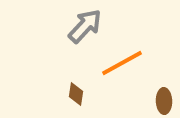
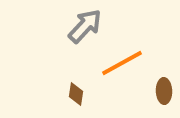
brown ellipse: moved 10 px up
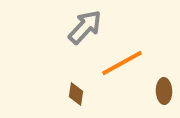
gray arrow: moved 1 px down
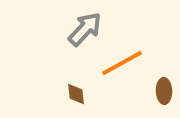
gray arrow: moved 2 px down
brown diamond: rotated 15 degrees counterclockwise
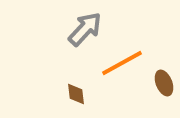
brown ellipse: moved 8 px up; rotated 20 degrees counterclockwise
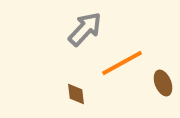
brown ellipse: moved 1 px left
